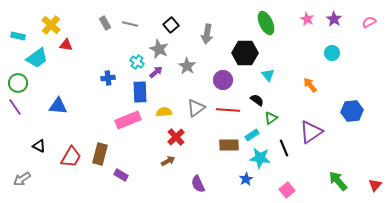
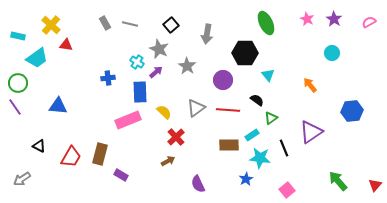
yellow semicircle at (164, 112): rotated 49 degrees clockwise
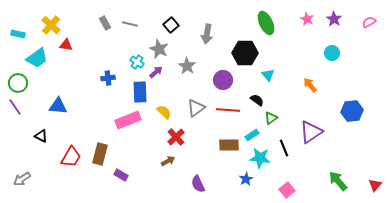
cyan rectangle at (18, 36): moved 2 px up
black triangle at (39, 146): moved 2 px right, 10 px up
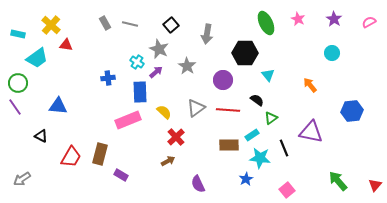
pink star at (307, 19): moved 9 px left
purple triangle at (311, 132): rotated 45 degrees clockwise
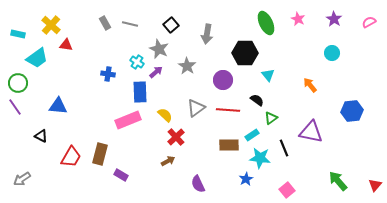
blue cross at (108, 78): moved 4 px up; rotated 16 degrees clockwise
yellow semicircle at (164, 112): moved 1 px right, 3 px down
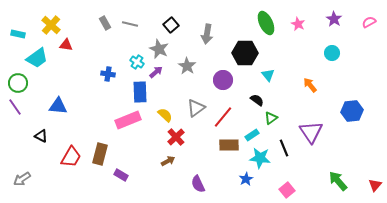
pink star at (298, 19): moved 5 px down
red line at (228, 110): moved 5 px left, 7 px down; rotated 55 degrees counterclockwise
purple triangle at (311, 132): rotated 45 degrees clockwise
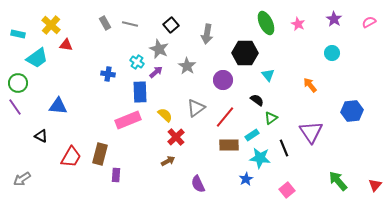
red line at (223, 117): moved 2 px right
purple rectangle at (121, 175): moved 5 px left; rotated 64 degrees clockwise
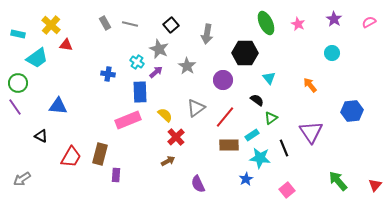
cyan triangle at (268, 75): moved 1 px right, 3 px down
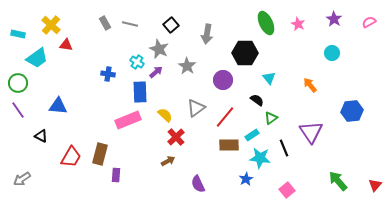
purple line at (15, 107): moved 3 px right, 3 px down
